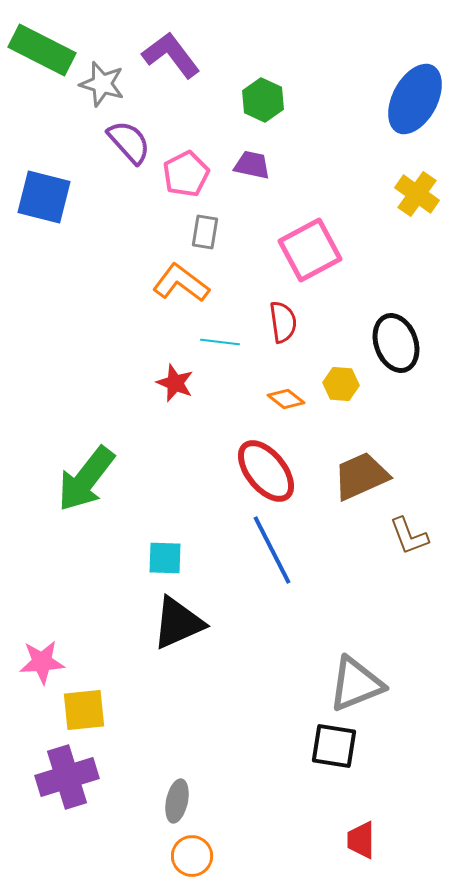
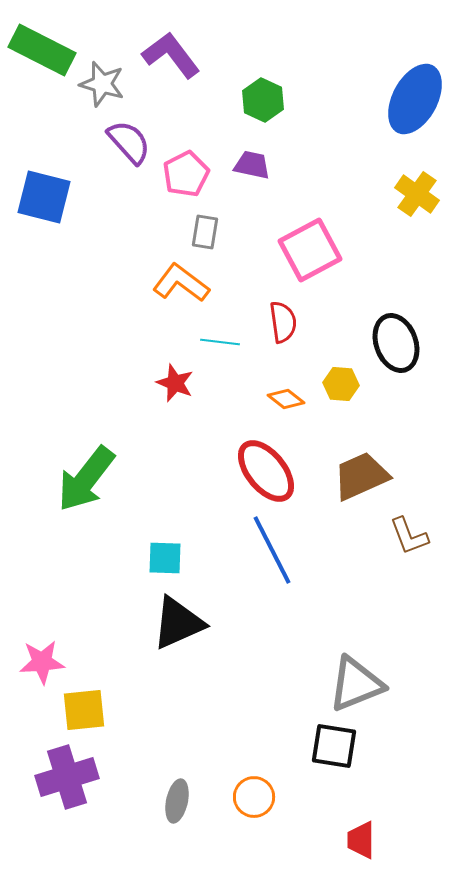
orange circle: moved 62 px right, 59 px up
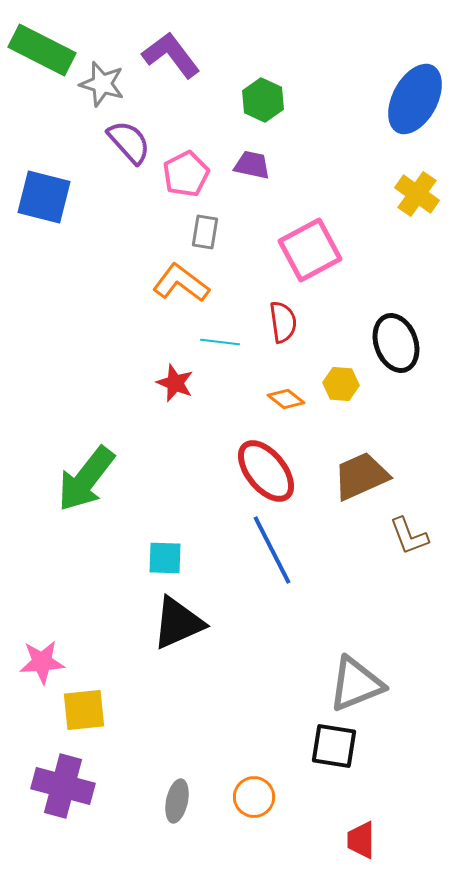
purple cross: moved 4 px left, 9 px down; rotated 32 degrees clockwise
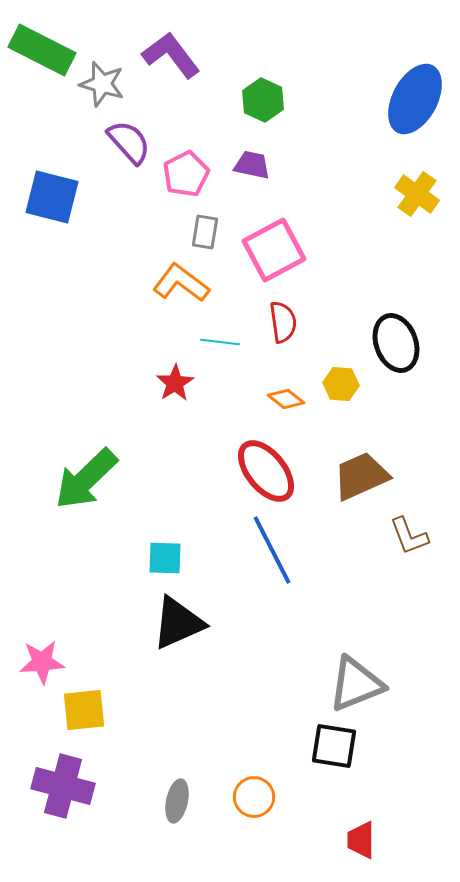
blue square: moved 8 px right
pink square: moved 36 px left
red star: rotated 18 degrees clockwise
green arrow: rotated 8 degrees clockwise
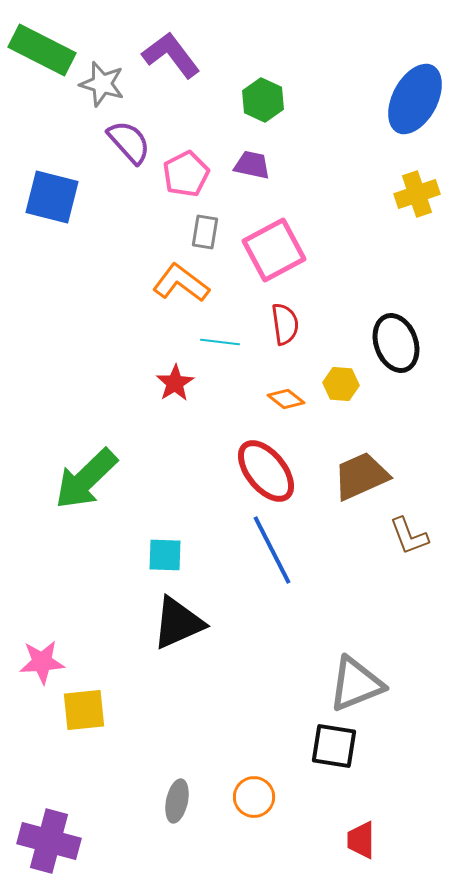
yellow cross: rotated 36 degrees clockwise
red semicircle: moved 2 px right, 2 px down
cyan square: moved 3 px up
purple cross: moved 14 px left, 55 px down
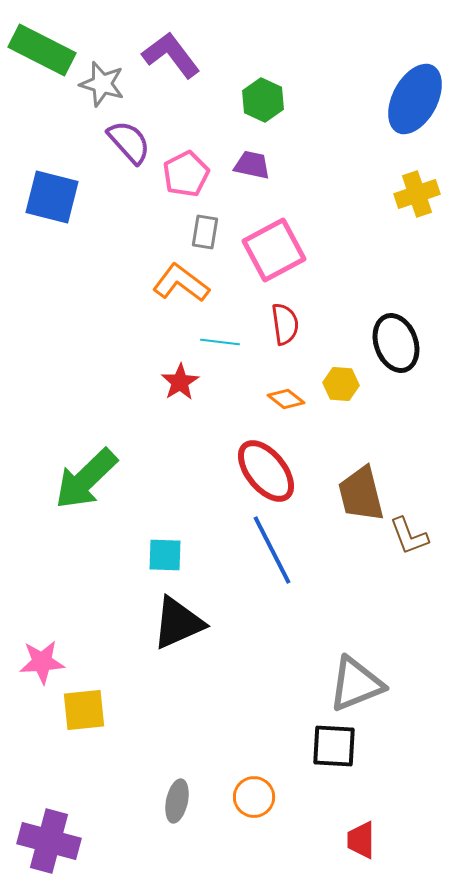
red star: moved 5 px right, 1 px up
brown trapezoid: moved 18 px down; rotated 80 degrees counterclockwise
black square: rotated 6 degrees counterclockwise
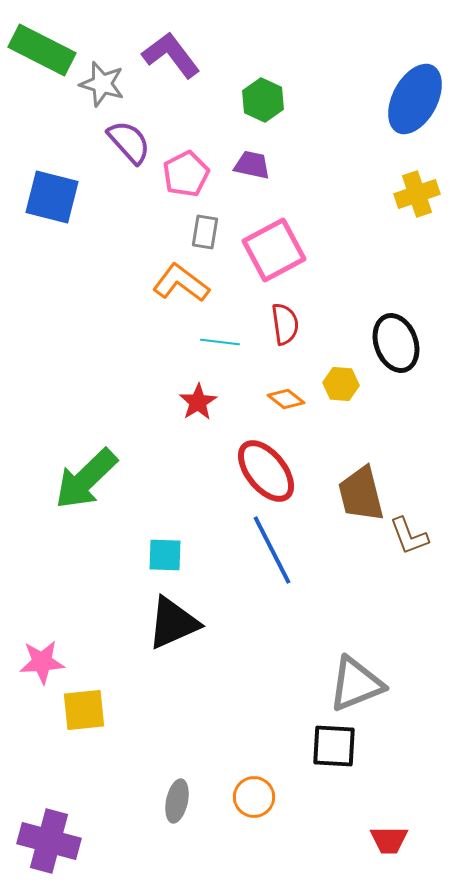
red star: moved 18 px right, 20 px down
black triangle: moved 5 px left
red trapezoid: moved 28 px right; rotated 90 degrees counterclockwise
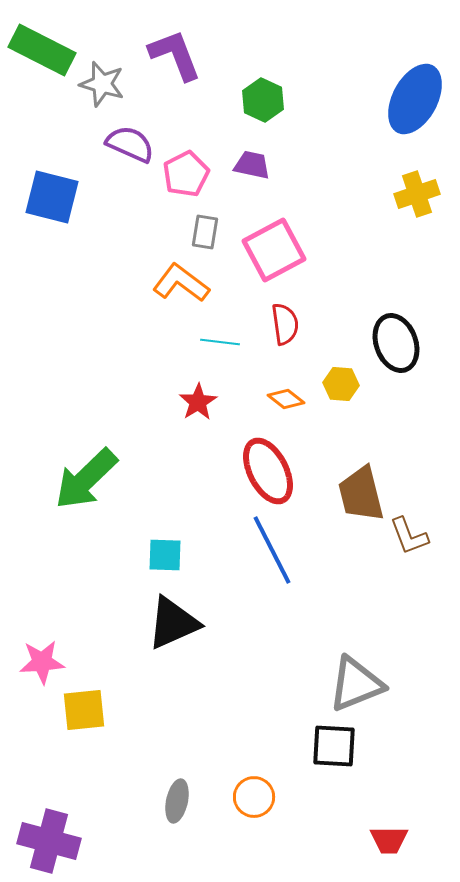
purple L-shape: moved 4 px right; rotated 16 degrees clockwise
purple semicircle: moved 1 px right, 2 px down; rotated 24 degrees counterclockwise
red ellipse: moved 2 px right; rotated 12 degrees clockwise
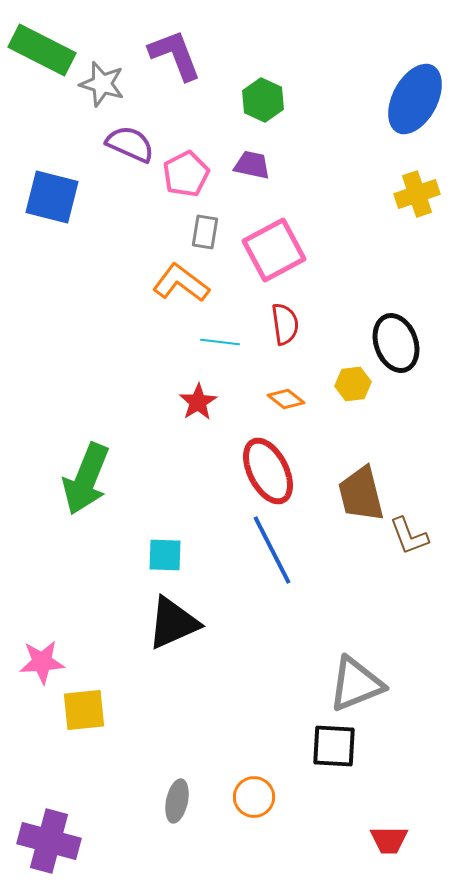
yellow hexagon: moved 12 px right; rotated 12 degrees counterclockwise
green arrow: rotated 24 degrees counterclockwise
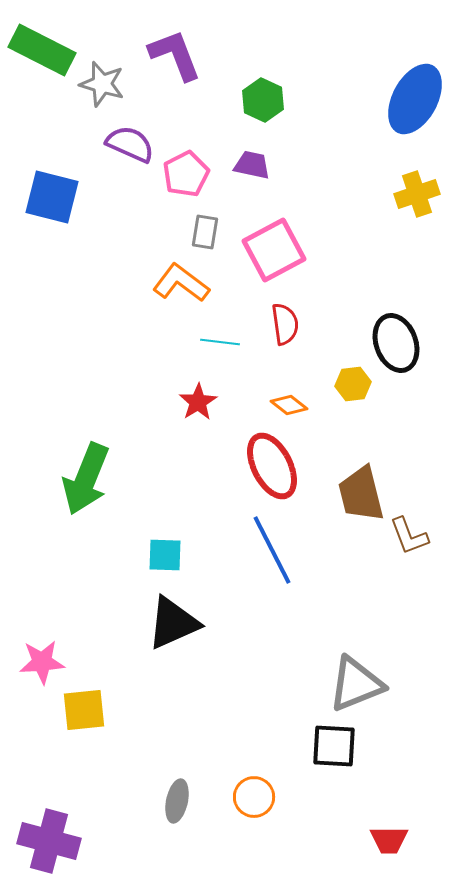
orange diamond: moved 3 px right, 6 px down
red ellipse: moved 4 px right, 5 px up
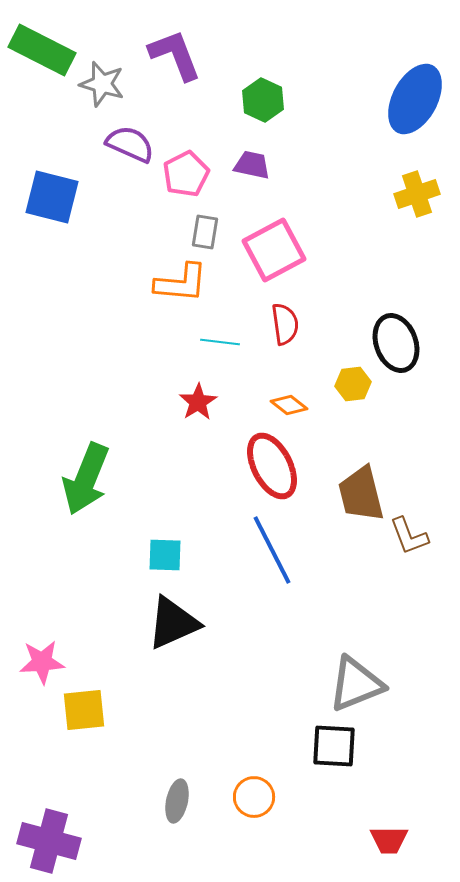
orange L-shape: rotated 148 degrees clockwise
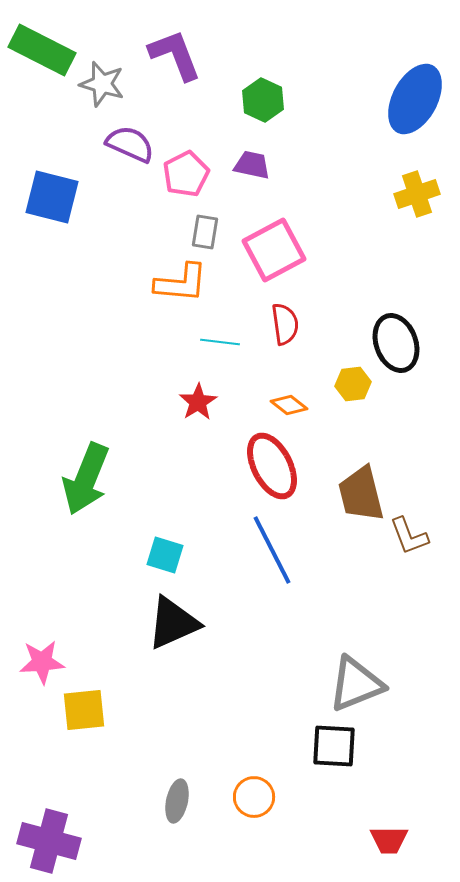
cyan square: rotated 15 degrees clockwise
